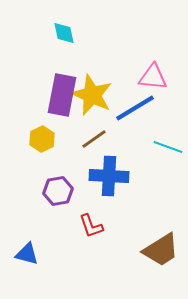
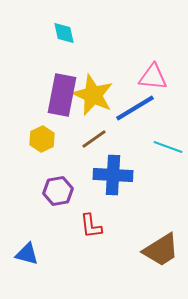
yellow star: moved 1 px right
blue cross: moved 4 px right, 1 px up
red L-shape: rotated 12 degrees clockwise
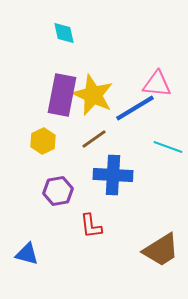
pink triangle: moved 4 px right, 7 px down
yellow hexagon: moved 1 px right, 2 px down
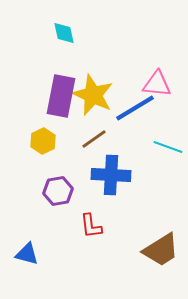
purple rectangle: moved 1 px left, 1 px down
blue cross: moved 2 px left
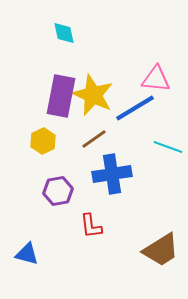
pink triangle: moved 1 px left, 5 px up
blue cross: moved 1 px right, 1 px up; rotated 12 degrees counterclockwise
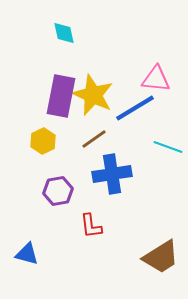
brown trapezoid: moved 7 px down
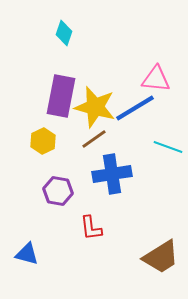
cyan diamond: rotated 30 degrees clockwise
yellow star: moved 2 px right, 12 px down; rotated 9 degrees counterclockwise
purple hexagon: rotated 20 degrees clockwise
red L-shape: moved 2 px down
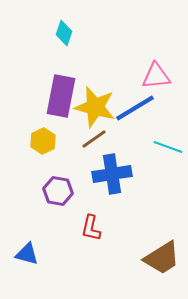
pink triangle: moved 3 px up; rotated 12 degrees counterclockwise
red L-shape: rotated 20 degrees clockwise
brown trapezoid: moved 1 px right, 1 px down
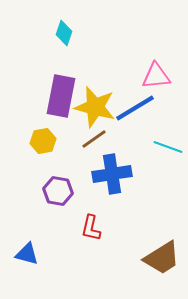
yellow hexagon: rotated 15 degrees clockwise
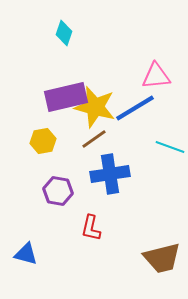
purple rectangle: moved 5 px right, 1 px down; rotated 66 degrees clockwise
cyan line: moved 2 px right
blue cross: moved 2 px left
blue triangle: moved 1 px left
brown trapezoid: rotated 18 degrees clockwise
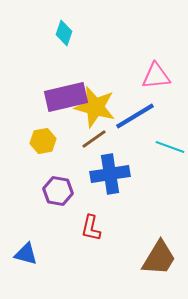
blue line: moved 8 px down
brown trapezoid: moved 3 px left; rotated 45 degrees counterclockwise
